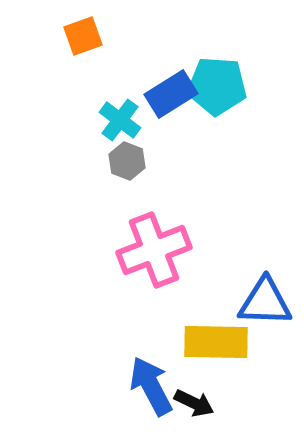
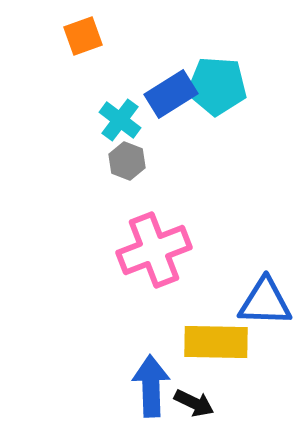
blue arrow: rotated 26 degrees clockwise
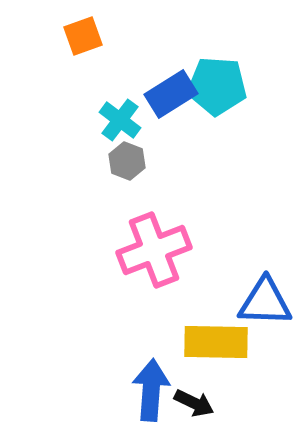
blue arrow: moved 4 px down; rotated 6 degrees clockwise
